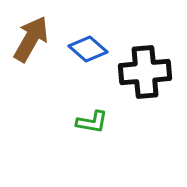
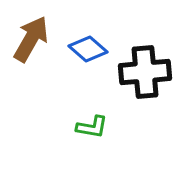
green L-shape: moved 5 px down
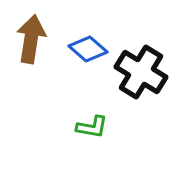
brown arrow: rotated 21 degrees counterclockwise
black cross: moved 4 px left; rotated 36 degrees clockwise
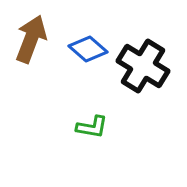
brown arrow: rotated 12 degrees clockwise
black cross: moved 2 px right, 6 px up
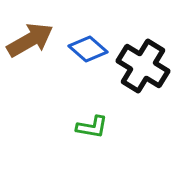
brown arrow: moved 1 px left, 1 px down; rotated 39 degrees clockwise
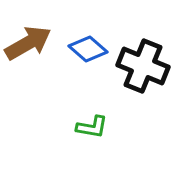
brown arrow: moved 2 px left, 3 px down
black cross: rotated 9 degrees counterclockwise
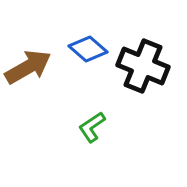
brown arrow: moved 24 px down
green L-shape: rotated 136 degrees clockwise
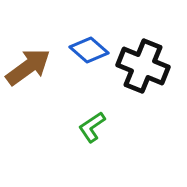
blue diamond: moved 1 px right, 1 px down
brown arrow: rotated 6 degrees counterclockwise
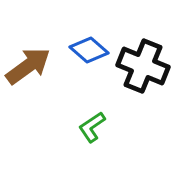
brown arrow: moved 1 px up
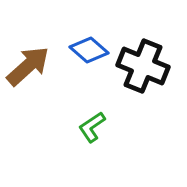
brown arrow: rotated 6 degrees counterclockwise
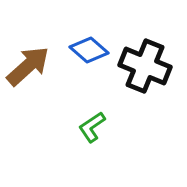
black cross: moved 2 px right
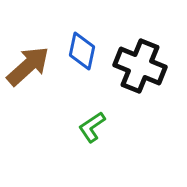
blue diamond: moved 7 px left, 1 px down; rotated 60 degrees clockwise
black cross: moved 5 px left
